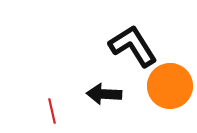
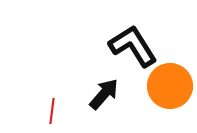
black arrow: rotated 128 degrees clockwise
red line: rotated 20 degrees clockwise
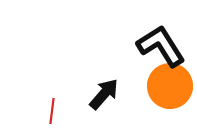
black L-shape: moved 28 px right
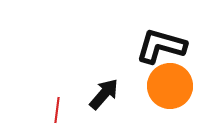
black L-shape: rotated 42 degrees counterclockwise
red line: moved 5 px right, 1 px up
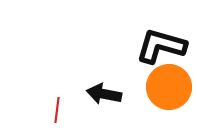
orange circle: moved 1 px left, 1 px down
black arrow: rotated 120 degrees counterclockwise
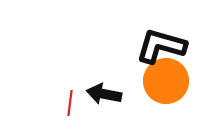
orange circle: moved 3 px left, 6 px up
red line: moved 13 px right, 7 px up
